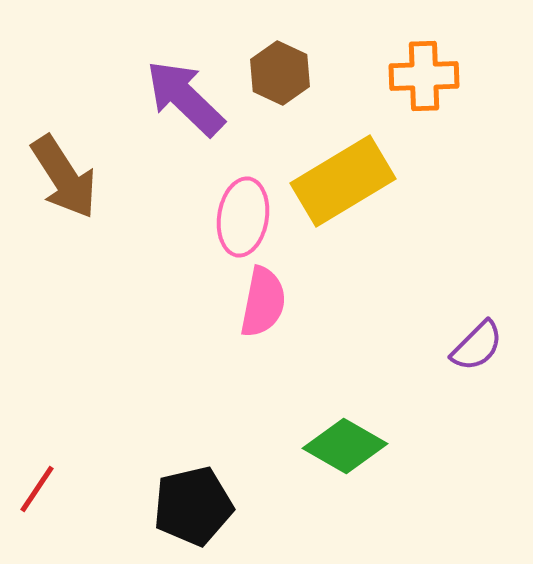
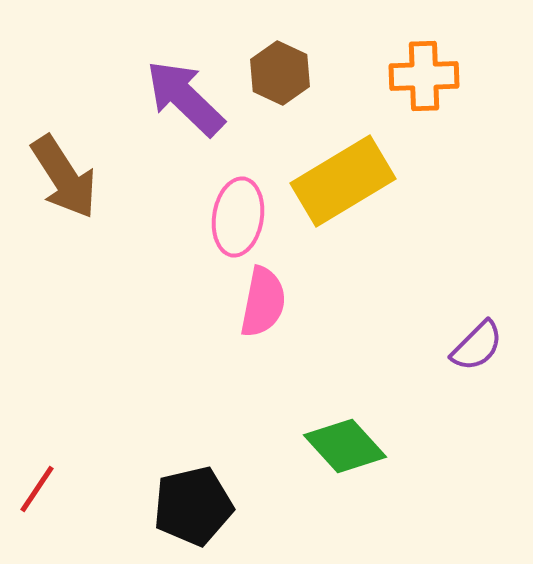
pink ellipse: moved 5 px left
green diamond: rotated 18 degrees clockwise
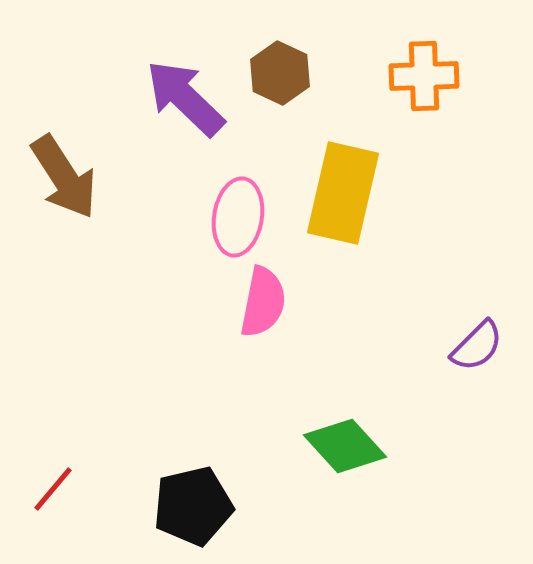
yellow rectangle: moved 12 px down; rotated 46 degrees counterclockwise
red line: moved 16 px right; rotated 6 degrees clockwise
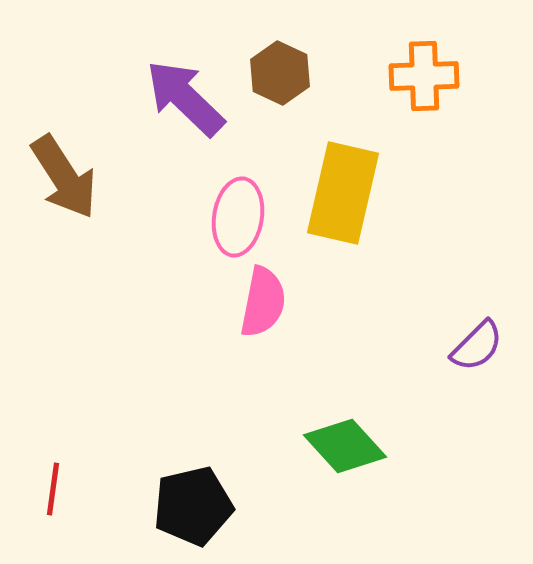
red line: rotated 32 degrees counterclockwise
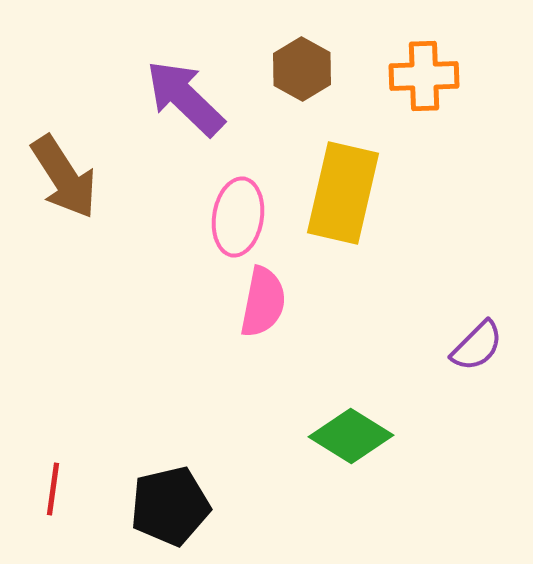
brown hexagon: moved 22 px right, 4 px up; rotated 4 degrees clockwise
green diamond: moved 6 px right, 10 px up; rotated 16 degrees counterclockwise
black pentagon: moved 23 px left
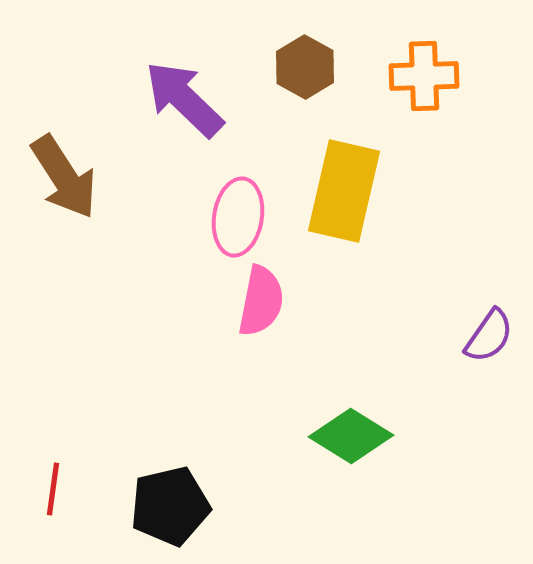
brown hexagon: moved 3 px right, 2 px up
purple arrow: moved 1 px left, 1 px down
yellow rectangle: moved 1 px right, 2 px up
pink semicircle: moved 2 px left, 1 px up
purple semicircle: moved 12 px right, 10 px up; rotated 10 degrees counterclockwise
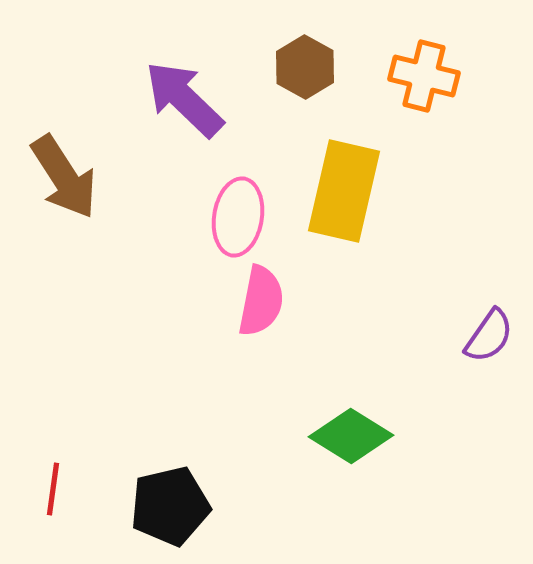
orange cross: rotated 16 degrees clockwise
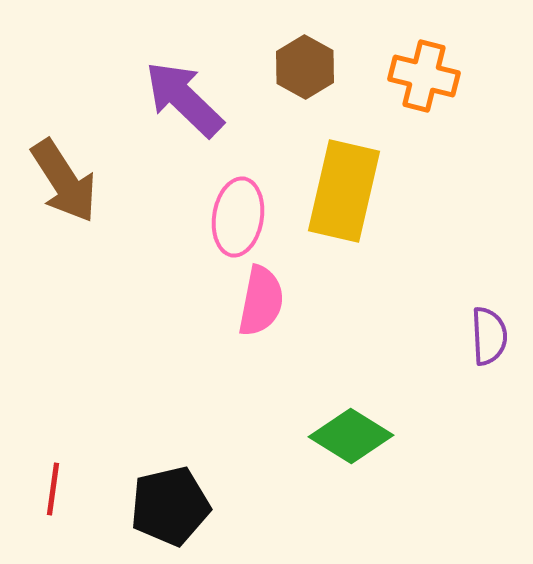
brown arrow: moved 4 px down
purple semicircle: rotated 38 degrees counterclockwise
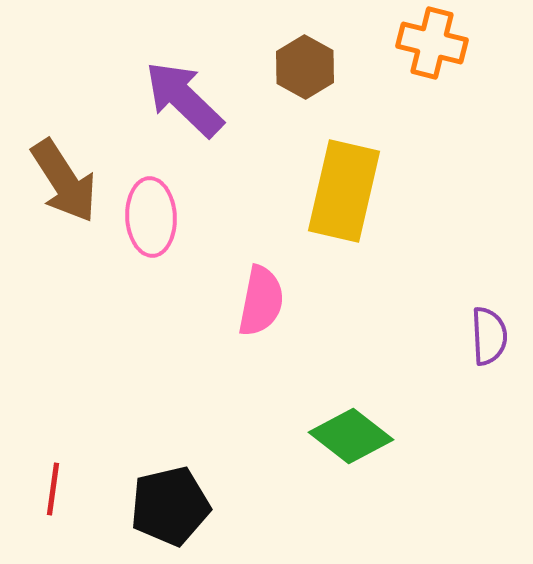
orange cross: moved 8 px right, 33 px up
pink ellipse: moved 87 px left; rotated 12 degrees counterclockwise
green diamond: rotated 6 degrees clockwise
